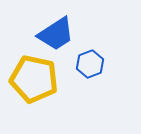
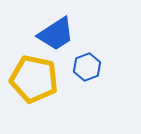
blue hexagon: moved 3 px left, 3 px down
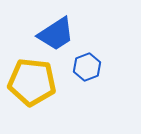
yellow pentagon: moved 2 px left, 3 px down; rotated 6 degrees counterclockwise
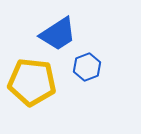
blue trapezoid: moved 2 px right
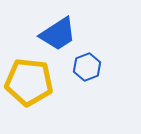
yellow pentagon: moved 3 px left
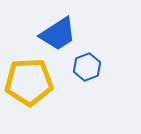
yellow pentagon: rotated 9 degrees counterclockwise
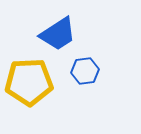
blue hexagon: moved 2 px left, 4 px down; rotated 12 degrees clockwise
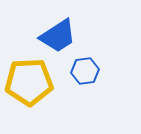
blue trapezoid: moved 2 px down
